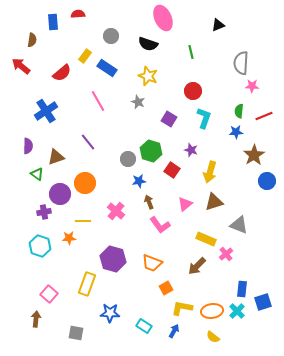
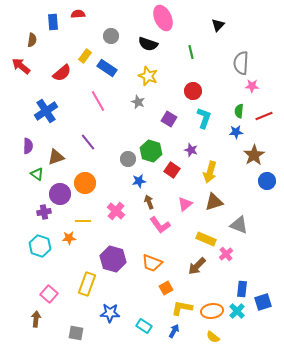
black triangle at (218, 25): rotated 24 degrees counterclockwise
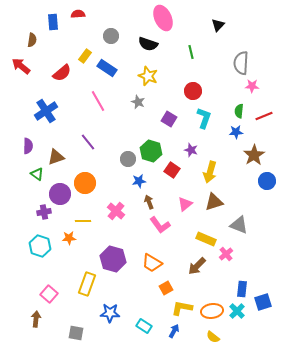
orange trapezoid at (152, 263): rotated 10 degrees clockwise
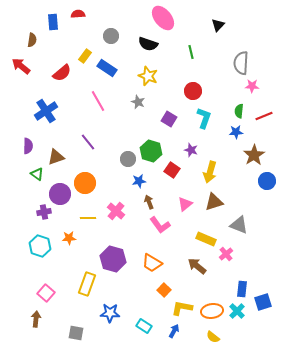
pink ellipse at (163, 18): rotated 15 degrees counterclockwise
yellow line at (83, 221): moved 5 px right, 3 px up
brown arrow at (197, 266): rotated 84 degrees clockwise
orange square at (166, 288): moved 2 px left, 2 px down; rotated 16 degrees counterclockwise
pink square at (49, 294): moved 3 px left, 1 px up
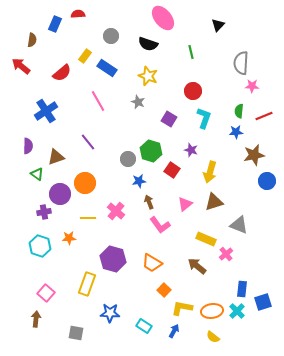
blue rectangle at (53, 22): moved 2 px right, 2 px down; rotated 28 degrees clockwise
brown star at (254, 155): rotated 20 degrees clockwise
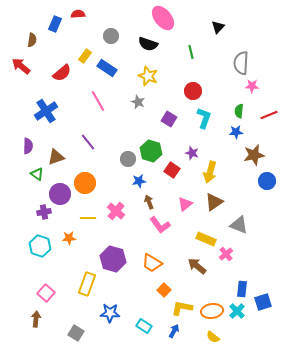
black triangle at (218, 25): moved 2 px down
red line at (264, 116): moved 5 px right, 1 px up
purple star at (191, 150): moved 1 px right, 3 px down
brown triangle at (214, 202): rotated 18 degrees counterclockwise
gray square at (76, 333): rotated 21 degrees clockwise
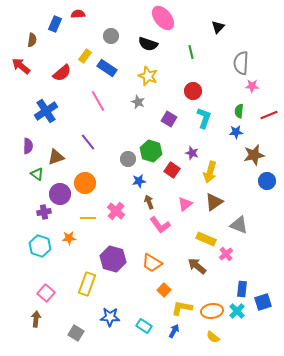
blue star at (110, 313): moved 4 px down
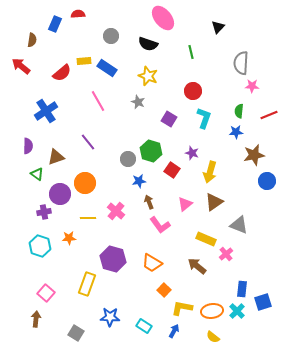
yellow rectangle at (85, 56): moved 1 px left, 5 px down; rotated 48 degrees clockwise
